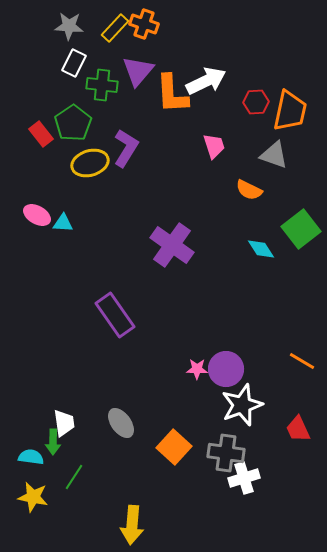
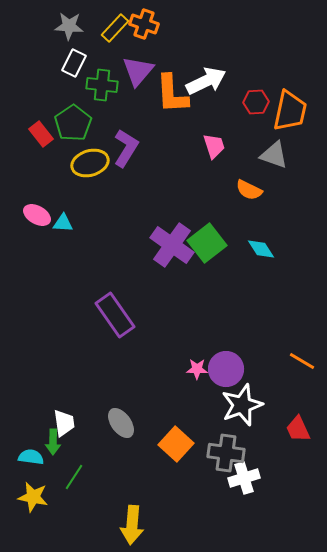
green square: moved 94 px left, 14 px down
orange square: moved 2 px right, 3 px up
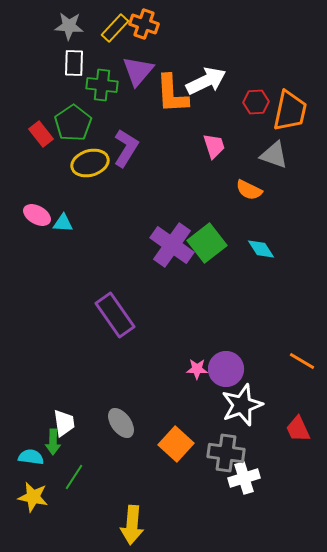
white rectangle: rotated 24 degrees counterclockwise
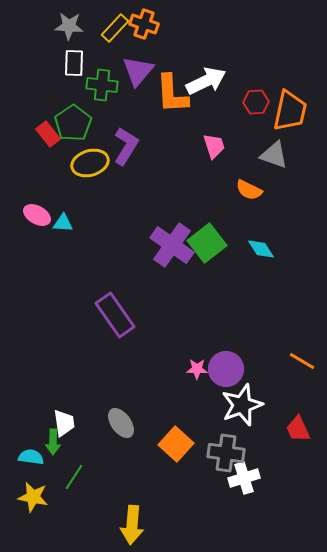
red rectangle: moved 7 px right
purple L-shape: moved 2 px up
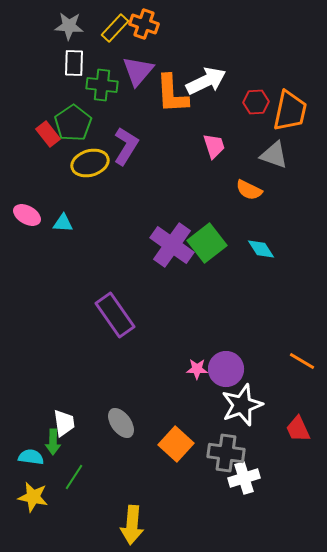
pink ellipse: moved 10 px left
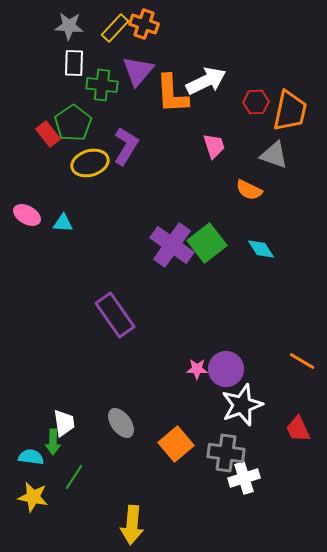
orange square: rotated 8 degrees clockwise
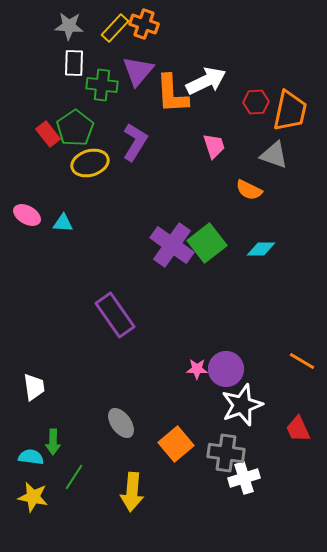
green pentagon: moved 2 px right, 5 px down
purple L-shape: moved 9 px right, 4 px up
cyan diamond: rotated 56 degrees counterclockwise
white trapezoid: moved 30 px left, 36 px up
yellow arrow: moved 33 px up
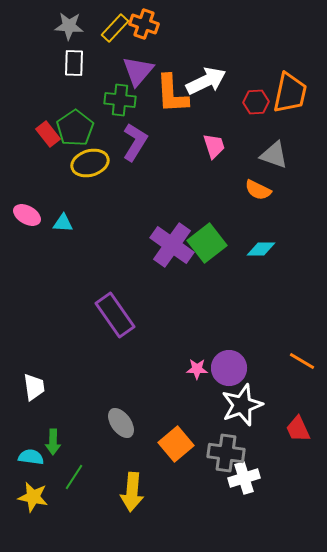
green cross: moved 18 px right, 15 px down
orange trapezoid: moved 18 px up
orange semicircle: moved 9 px right
purple circle: moved 3 px right, 1 px up
